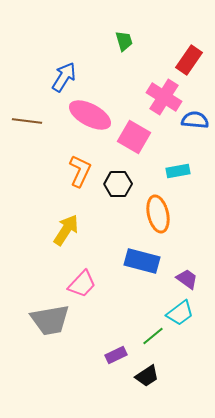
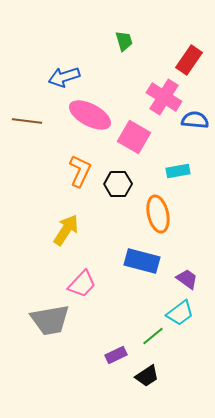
blue arrow: rotated 140 degrees counterclockwise
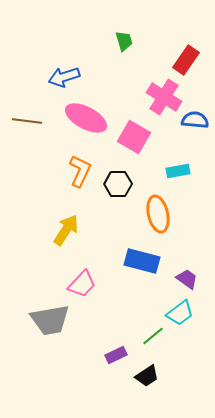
red rectangle: moved 3 px left
pink ellipse: moved 4 px left, 3 px down
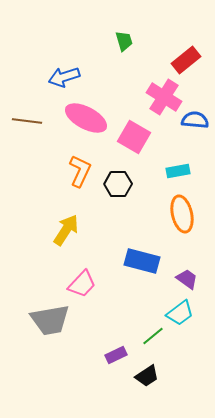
red rectangle: rotated 16 degrees clockwise
orange ellipse: moved 24 px right
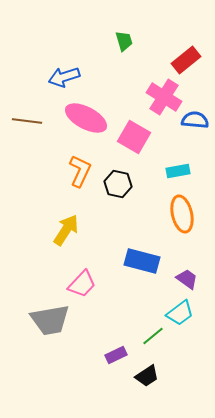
black hexagon: rotated 12 degrees clockwise
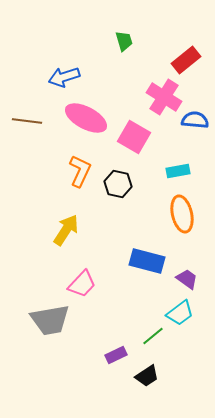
blue rectangle: moved 5 px right
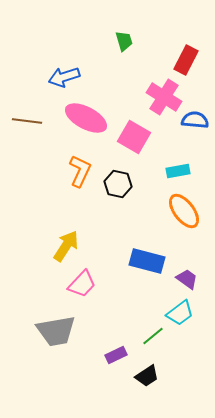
red rectangle: rotated 24 degrees counterclockwise
orange ellipse: moved 2 px right, 3 px up; rotated 24 degrees counterclockwise
yellow arrow: moved 16 px down
gray trapezoid: moved 6 px right, 11 px down
